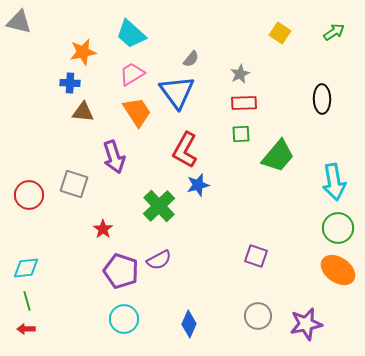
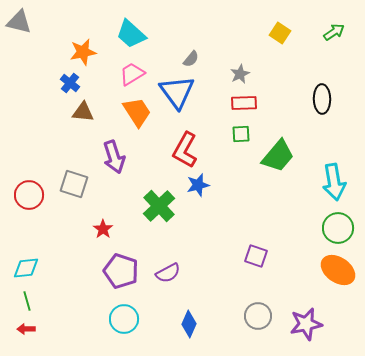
blue cross: rotated 36 degrees clockwise
purple semicircle: moved 9 px right, 13 px down
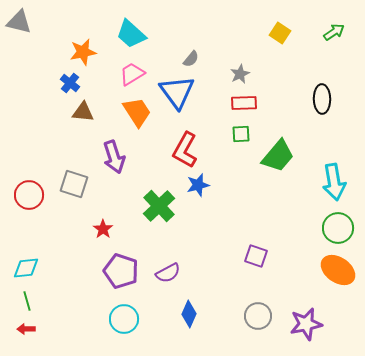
blue diamond: moved 10 px up
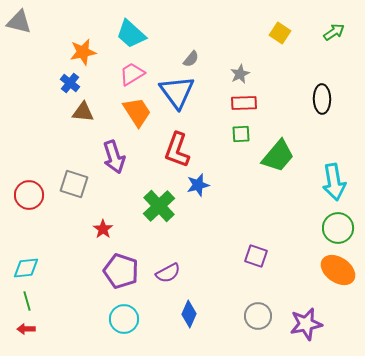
red L-shape: moved 8 px left; rotated 9 degrees counterclockwise
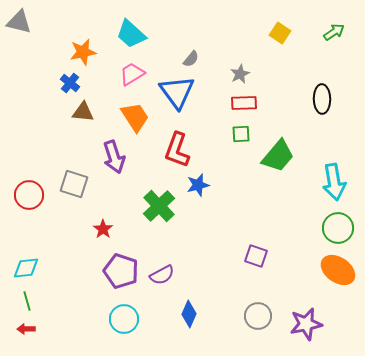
orange trapezoid: moved 2 px left, 5 px down
purple semicircle: moved 6 px left, 2 px down
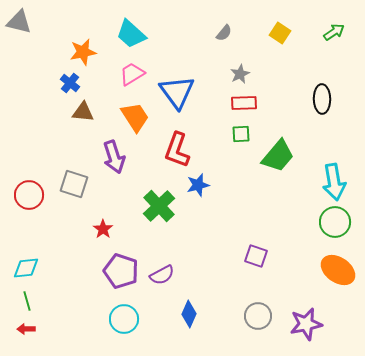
gray semicircle: moved 33 px right, 26 px up
green circle: moved 3 px left, 6 px up
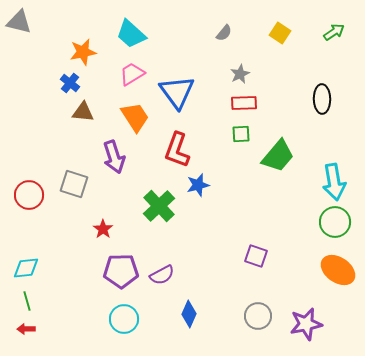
purple pentagon: rotated 20 degrees counterclockwise
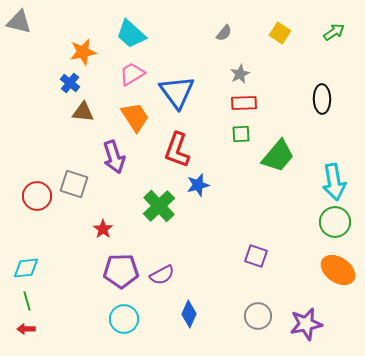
red circle: moved 8 px right, 1 px down
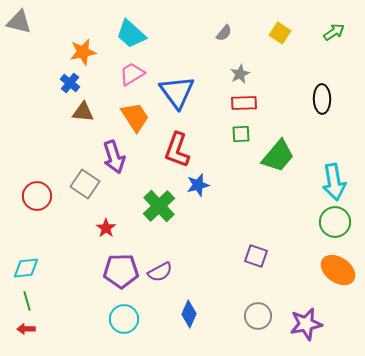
gray square: moved 11 px right; rotated 16 degrees clockwise
red star: moved 3 px right, 1 px up
purple semicircle: moved 2 px left, 3 px up
